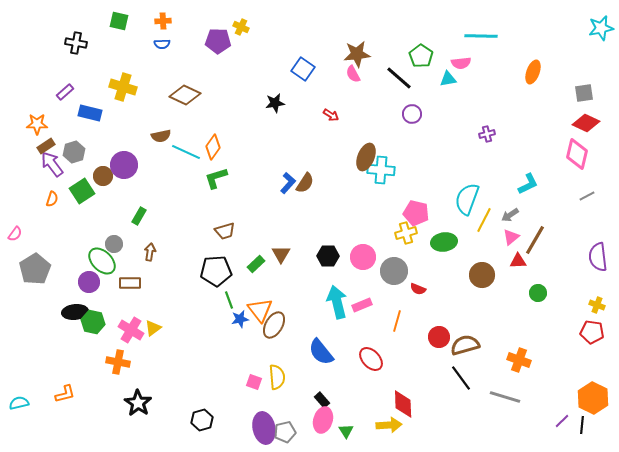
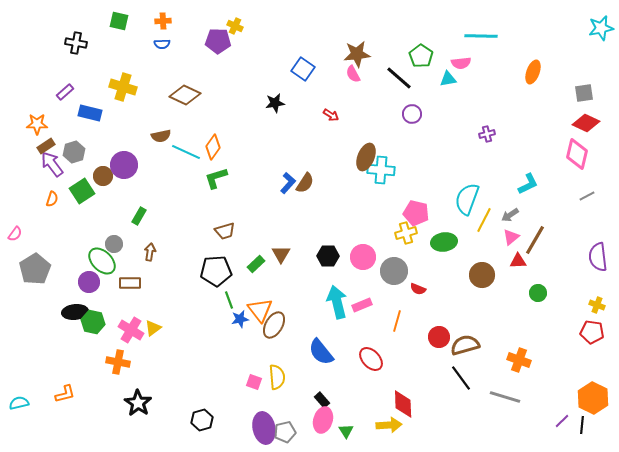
yellow cross at (241, 27): moved 6 px left, 1 px up
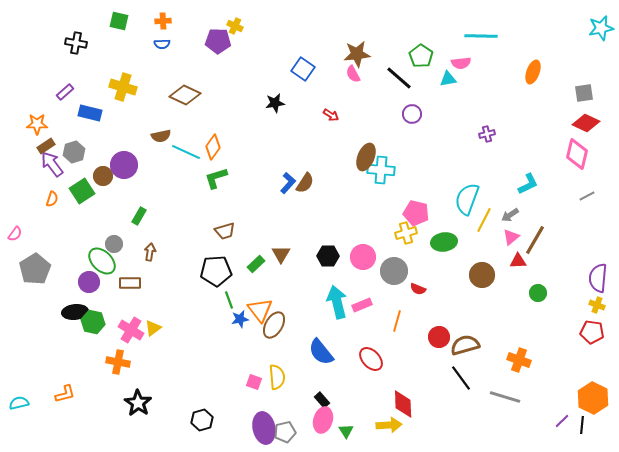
purple semicircle at (598, 257): moved 21 px down; rotated 12 degrees clockwise
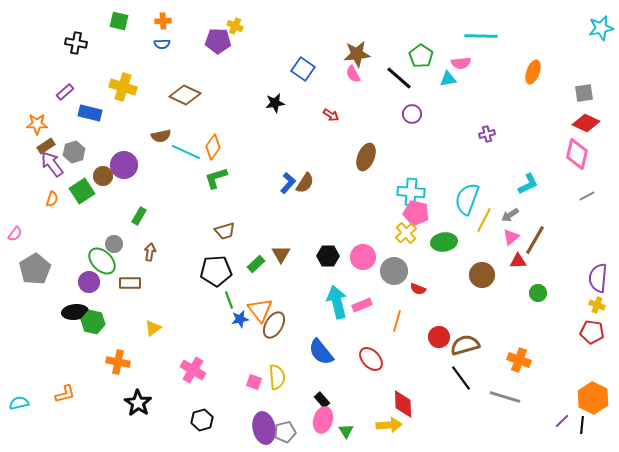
cyan cross at (381, 170): moved 30 px right, 22 px down
yellow cross at (406, 233): rotated 25 degrees counterclockwise
pink cross at (131, 330): moved 62 px right, 40 px down
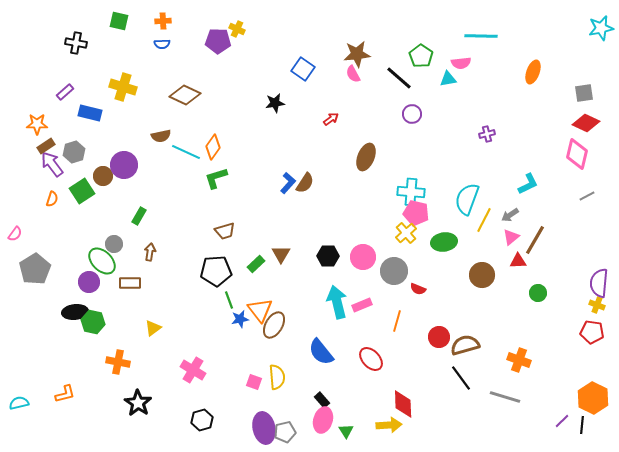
yellow cross at (235, 26): moved 2 px right, 3 px down
red arrow at (331, 115): moved 4 px down; rotated 70 degrees counterclockwise
purple semicircle at (598, 278): moved 1 px right, 5 px down
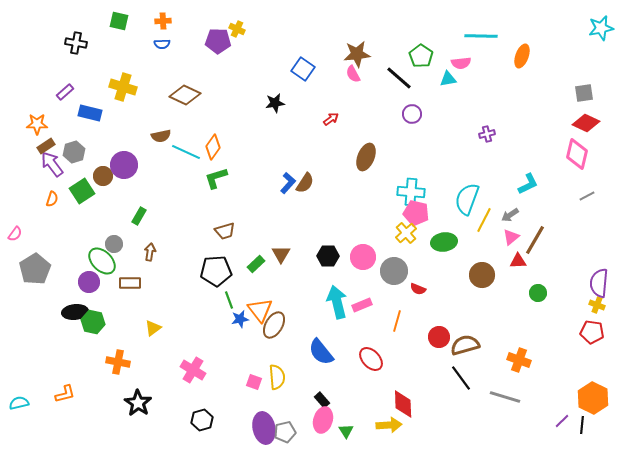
orange ellipse at (533, 72): moved 11 px left, 16 px up
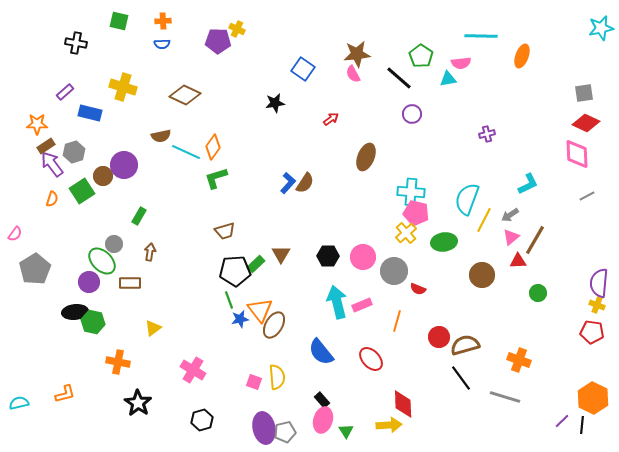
pink diamond at (577, 154): rotated 16 degrees counterclockwise
black pentagon at (216, 271): moved 19 px right
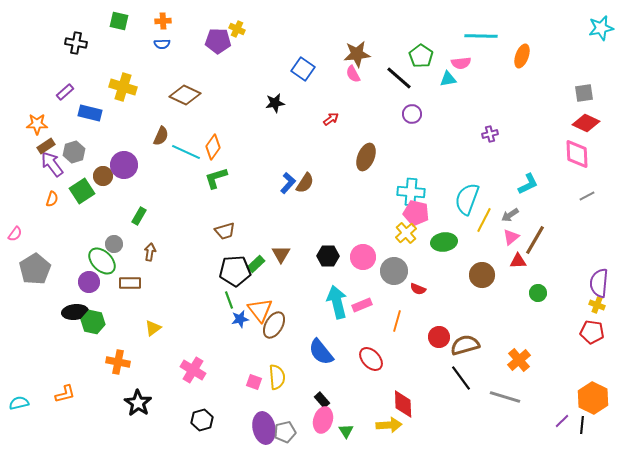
purple cross at (487, 134): moved 3 px right
brown semicircle at (161, 136): rotated 54 degrees counterclockwise
orange cross at (519, 360): rotated 30 degrees clockwise
